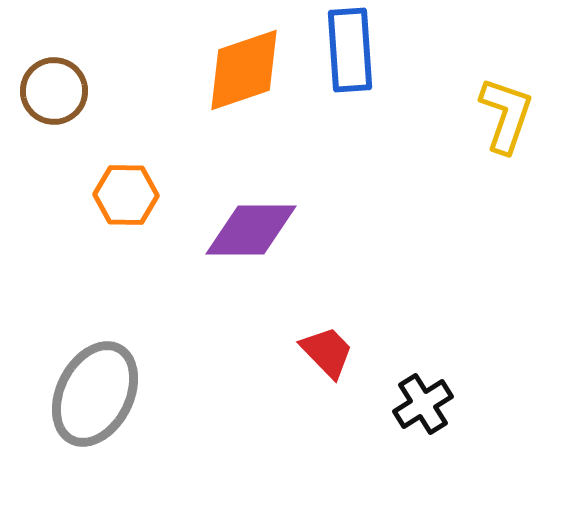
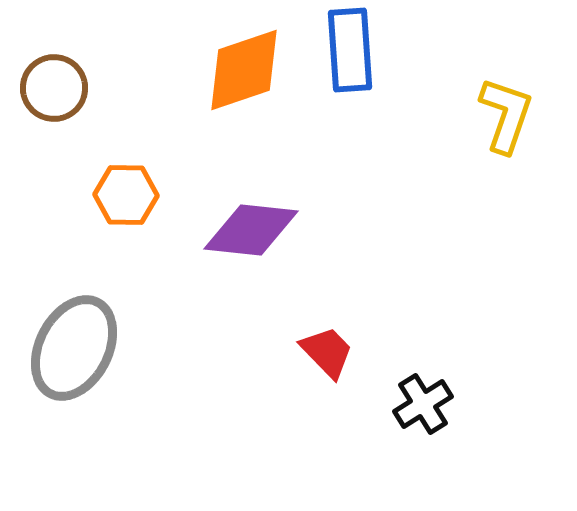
brown circle: moved 3 px up
purple diamond: rotated 6 degrees clockwise
gray ellipse: moved 21 px left, 46 px up
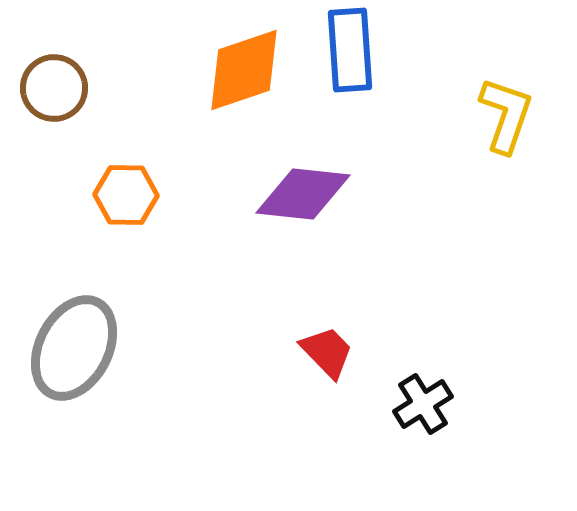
purple diamond: moved 52 px right, 36 px up
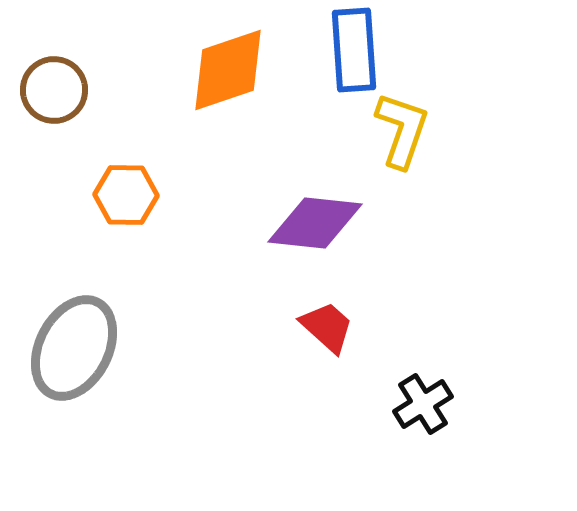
blue rectangle: moved 4 px right
orange diamond: moved 16 px left
brown circle: moved 2 px down
yellow L-shape: moved 104 px left, 15 px down
purple diamond: moved 12 px right, 29 px down
red trapezoid: moved 25 px up; rotated 4 degrees counterclockwise
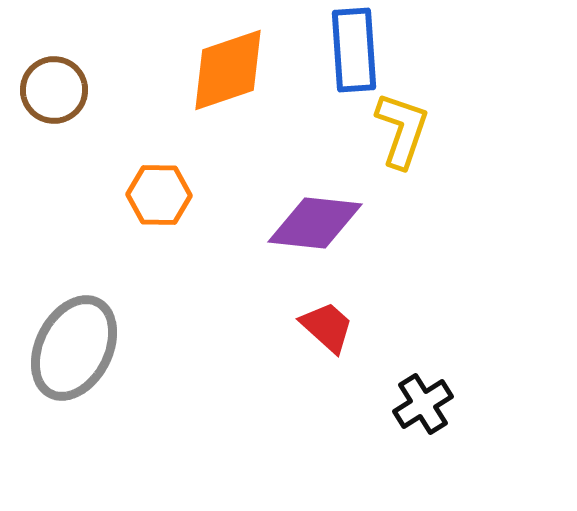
orange hexagon: moved 33 px right
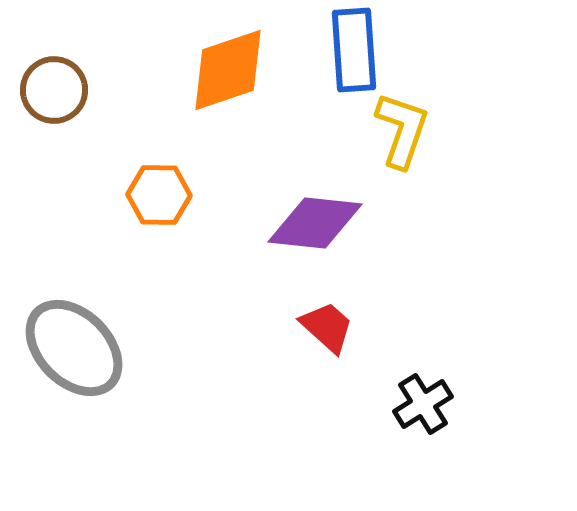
gray ellipse: rotated 72 degrees counterclockwise
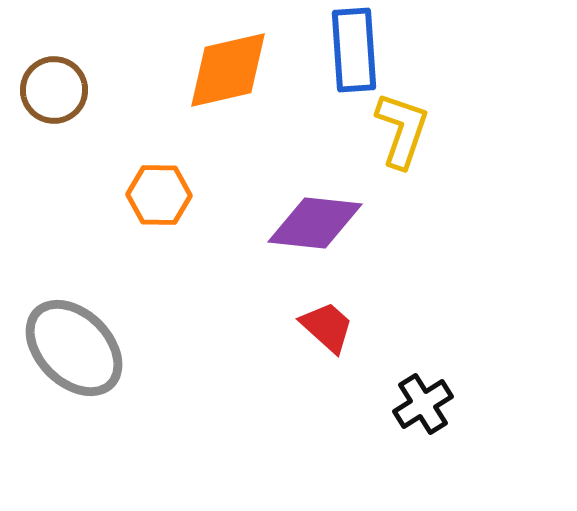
orange diamond: rotated 6 degrees clockwise
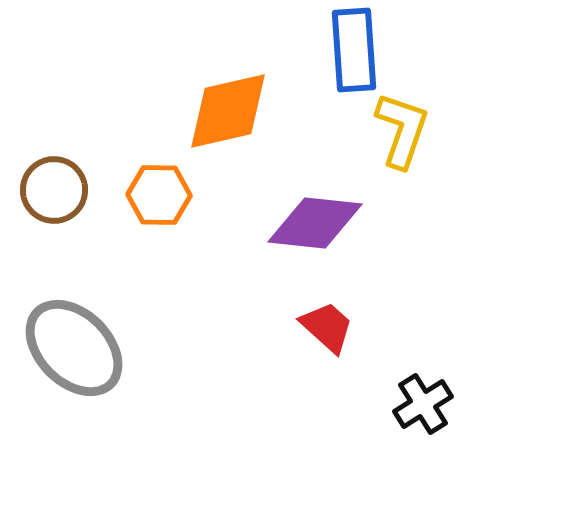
orange diamond: moved 41 px down
brown circle: moved 100 px down
